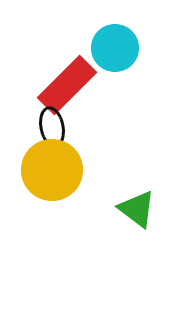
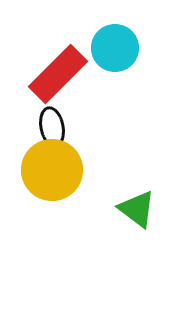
red rectangle: moved 9 px left, 11 px up
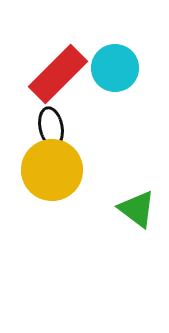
cyan circle: moved 20 px down
black ellipse: moved 1 px left
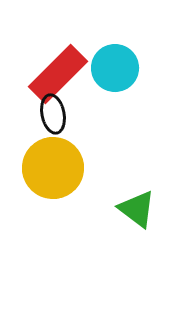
black ellipse: moved 2 px right, 13 px up
yellow circle: moved 1 px right, 2 px up
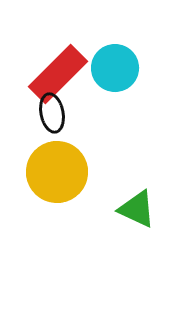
black ellipse: moved 1 px left, 1 px up
yellow circle: moved 4 px right, 4 px down
green triangle: rotated 12 degrees counterclockwise
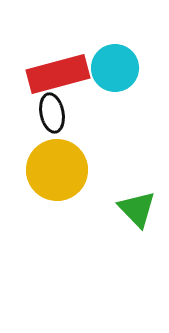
red rectangle: rotated 30 degrees clockwise
yellow circle: moved 2 px up
green triangle: rotated 21 degrees clockwise
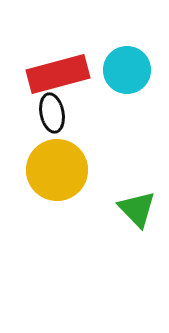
cyan circle: moved 12 px right, 2 px down
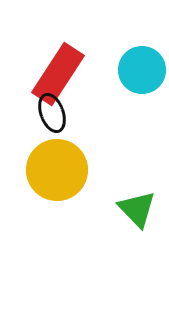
cyan circle: moved 15 px right
red rectangle: rotated 42 degrees counterclockwise
black ellipse: rotated 9 degrees counterclockwise
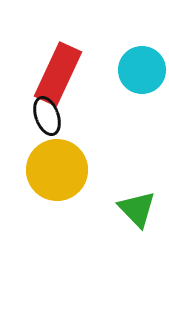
red rectangle: rotated 8 degrees counterclockwise
black ellipse: moved 5 px left, 3 px down
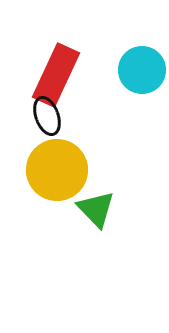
red rectangle: moved 2 px left, 1 px down
green triangle: moved 41 px left
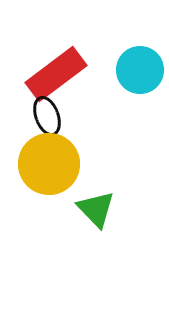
cyan circle: moved 2 px left
red rectangle: moved 1 px up; rotated 28 degrees clockwise
yellow circle: moved 8 px left, 6 px up
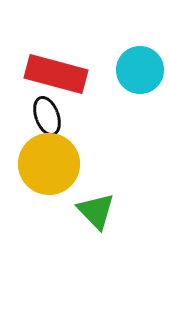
red rectangle: rotated 52 degrees clockwise
green triangle: moved 2 px down
